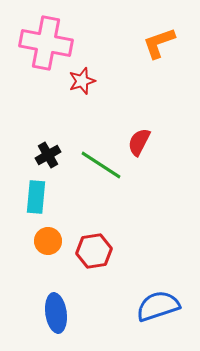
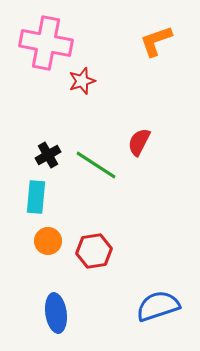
orange L-shape: moved 3 px left, 2 px up
green line: moved 5 px left
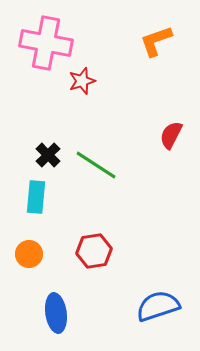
red semicircle: moved 32 px right, 7 px up
black cross: rotated 15 degrees counterclockwise
orange circle: moved 19 px left, 13 px down
